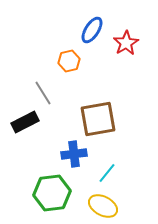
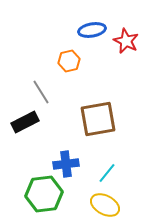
blue ellipse: rotated 48 degrees clockwise
red star: moved 2 px up; rotated 15 degrees counterclockwise
gray line: moved 2 px left, 1 px up
blue cross: moved 8 px left, 10 px down
green hexagon: moved 8 px left, 1 px down
yellow ellipse: moved 2 px right, 1 px up
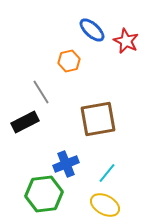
blue ellipse: rotated 52 degrees clockwise
blue cross: rotated 15 degrees counterclockwise
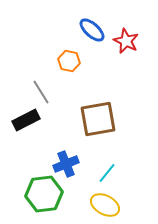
orange hexagon: rotated 25 degrees clockwise
black rectangle: moved 1 px right, 2 px up
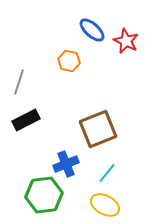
gray line: moved 22 px left, 10 px up; rotated 50 degrees clockwise
brown square: moved 10 px down; rotated 12 degrees counterclockwise
green hexagon: moved 1 px down
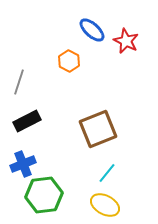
orange hexagon: rotated 15 degrees clockwise
black rectangle: moved 1 px right, 1 px down
blue cross: moved 43 px left
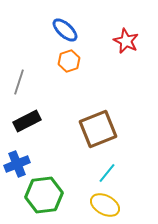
blue ellipse: moved 27 px left
orange hexagon: rotated 15 degrees clockwise
blue cross: moved 6 px left
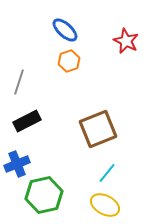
green hexagon: rotated 6 degrees counterclockwise
